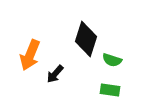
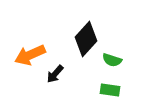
black diamond: rotated 24 degrees clockwise
orange arrow: rotated 44 degrees clockwise
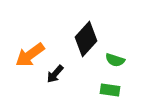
orange arrow: rotated 12 degrees counterclockwise
green semicircle: moved 3 px right
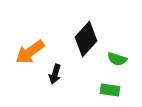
orange arrow: moved 3 px up
green semicircle: moved 2 px right, 1 px up
black arrow: rotated 24 degrees counterclockwise
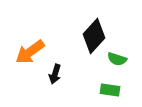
black diamond: moved 8 px right, 3 px up
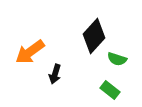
green rectangle: rotated 30 degrees clockwise
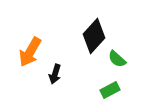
orange arrow: rotated 24 degrees counterclockwise
green semicircle: rotated 24 degrees clockwise
green rectangle: rotated 66 degrees counterclockwise
